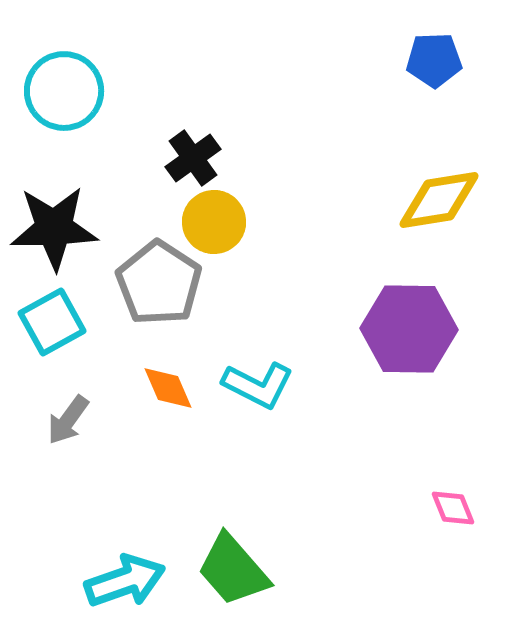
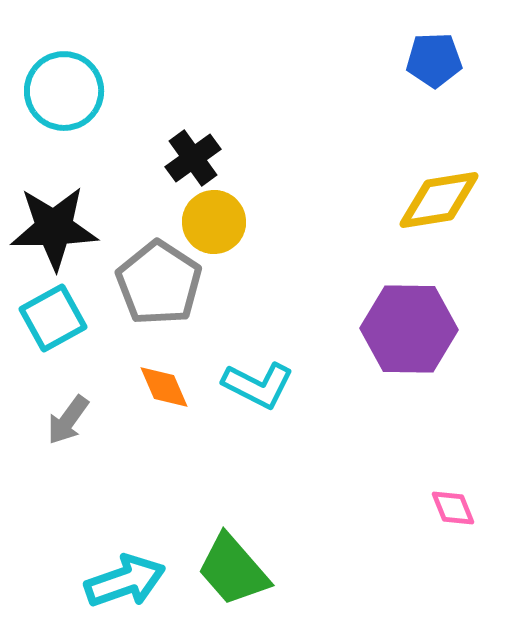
cyan square: moved 1 px right, 4 px up
orange diamond: moved 4 px left, 1 px up
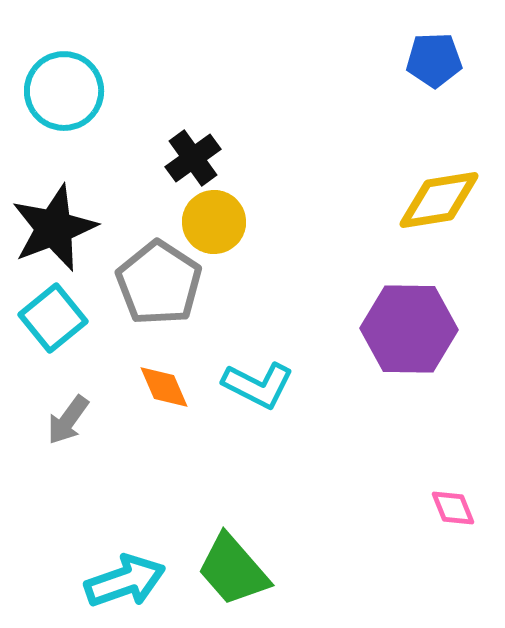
black star: rotated 20 degrees counterclockwise
cyan square: rotated 10 degrees counterclockwise
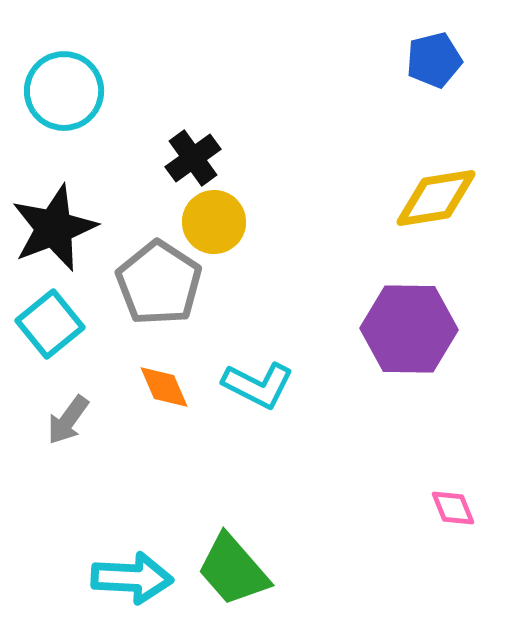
blue pentagon: rotated 12 degrees counterclockwise
yellow diamond: moved 3 px left, 2 px up
cyan square: moved 3 px left, 6 px down
cyan arrow: moved 7 px right, 3 px up; rotated 22 degrees clockwise
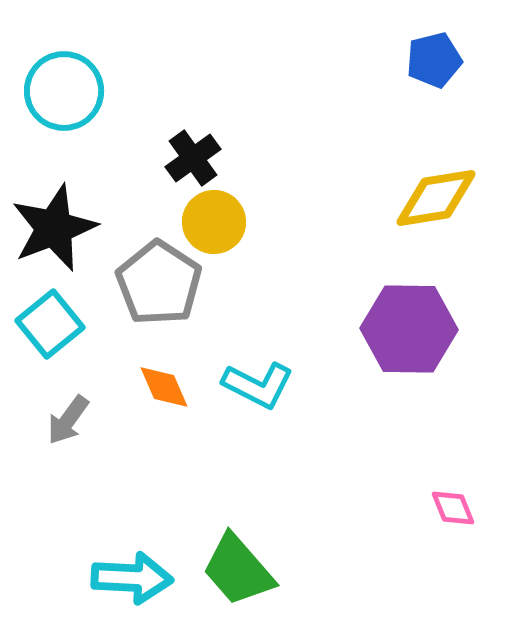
green trapezoid: moved 5 px right
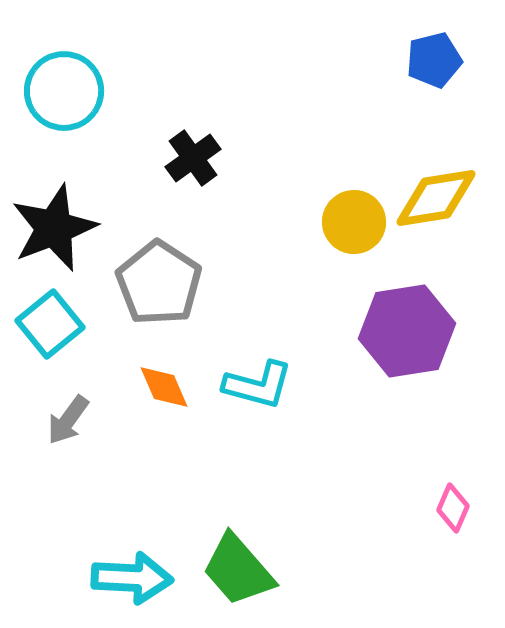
yellow circle: moved 140 px right
purple hexagon: moved 2 px left, 2 px down; rotated 10 degrees counterclockwise
cyan L-shape: rotated 12 degrees counterclockwise
pink diamond: rotated 45 degrees clockwise
